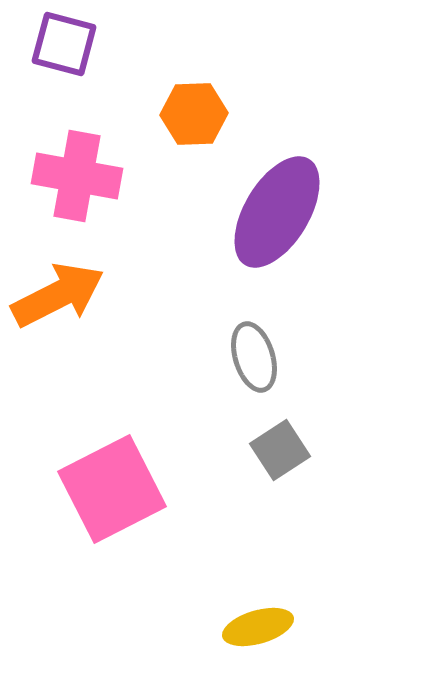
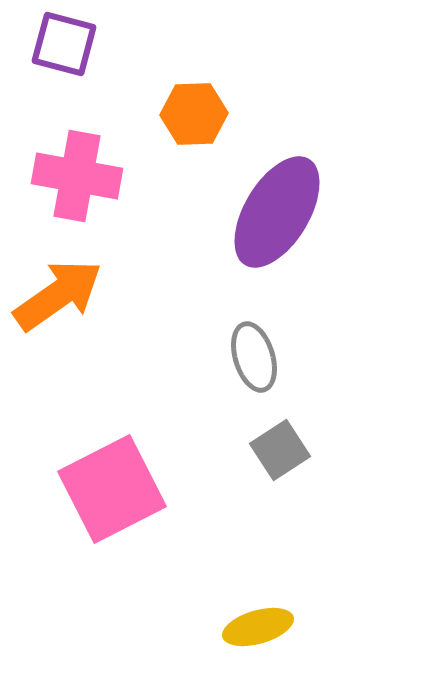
orange arrow: rotated 8 degrees counterclockwise
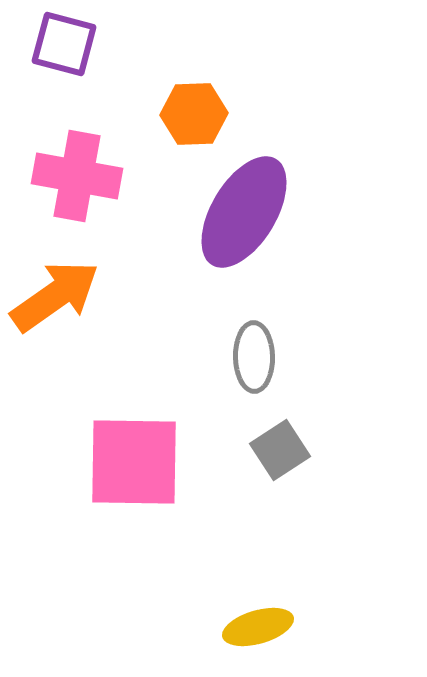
purple ellipse: moved 33 px left
orange arrow: moved 3 px left, 1 px down
gray ellipse: rotated 16 degrees clockwise
pink square: moved 22 px right, 27 px up; rotated 28 degrees clockwise
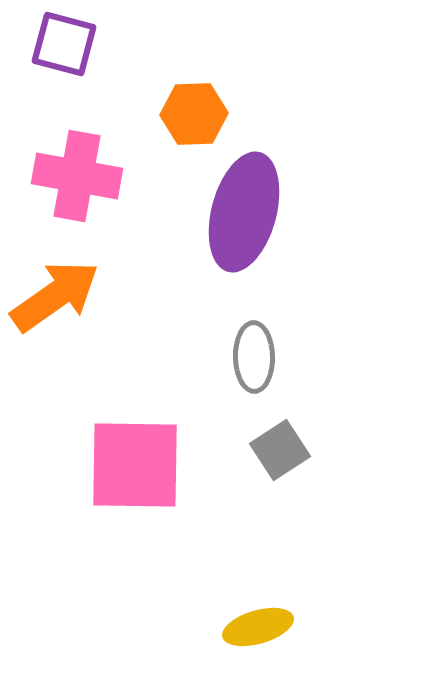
purple ellipse: rotated 16 degrees counterclockwise
pink square: moved 1 px right, 3 px down
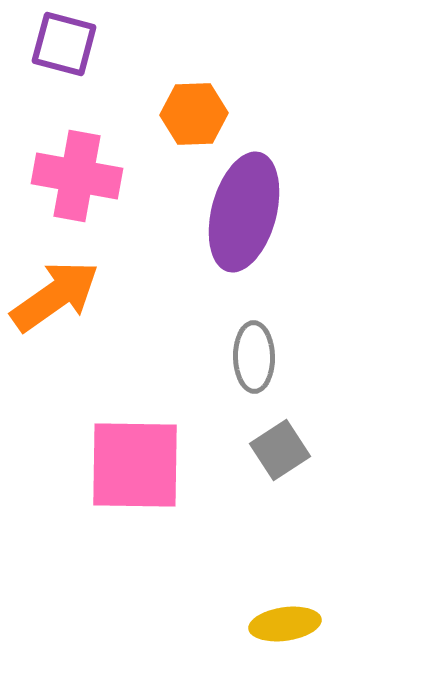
yellow ellipse: moved 27 px right, 3 px up; rotated 8 degrees clockwise
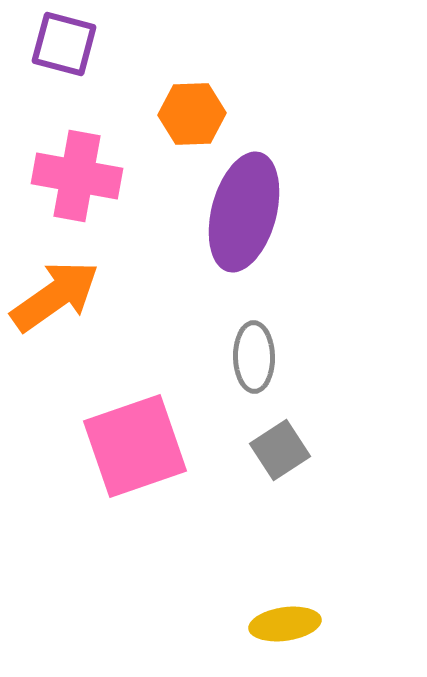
orange hexagon: moved 2 px left
pink square: moved 19 px up; rotated 20 degrees counterclockwise
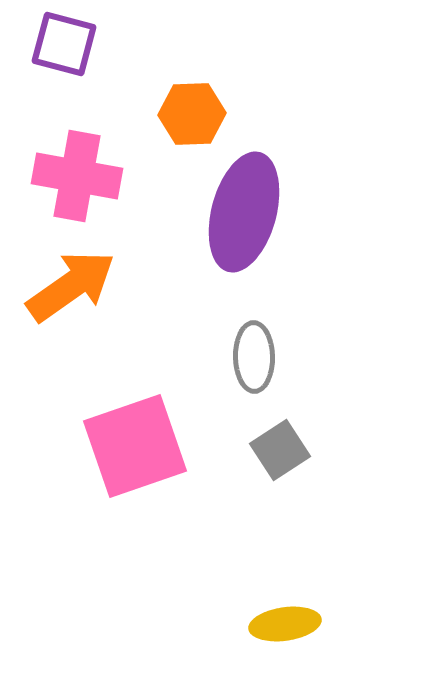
orange arrow: moved 16 px right, 10 px up
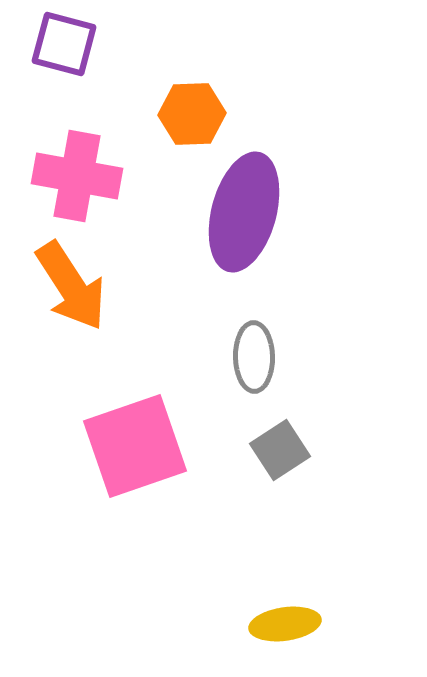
orange arrow: rotated 92 degrees clockwise
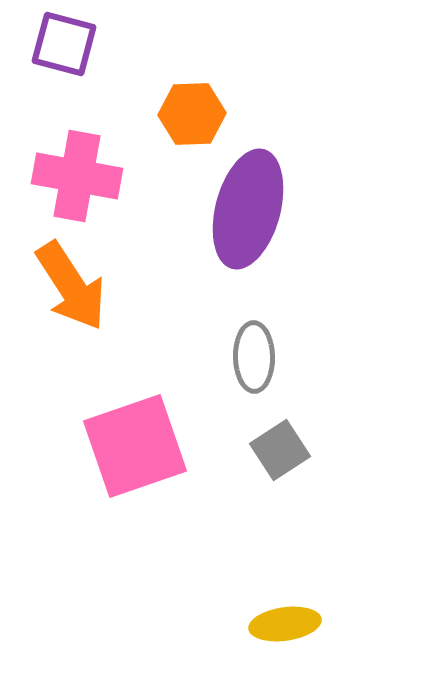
purple ellipse: moved 4 px right, 3 px up
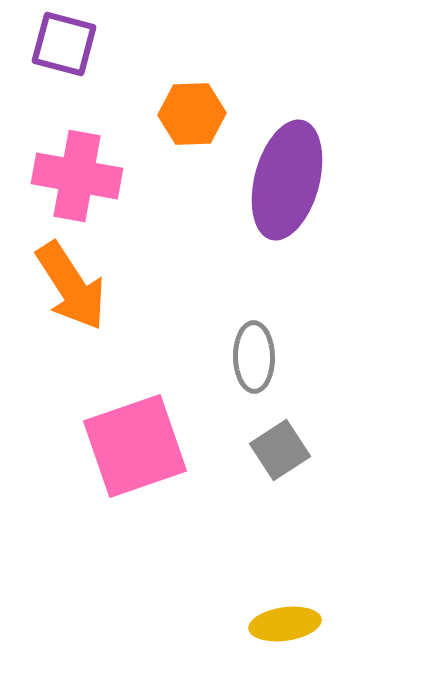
purple ellipse: moved 39 px right, 29 px up
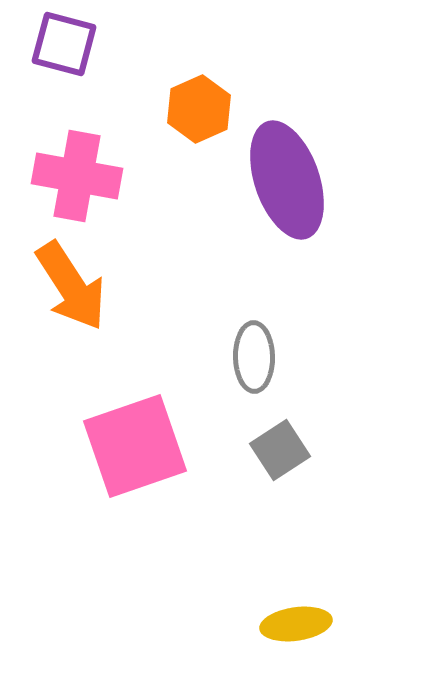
orange hexagon: moved 7 px right, 5 px up; rotated 22 degrees counterclockwise
purple ellipse: rotated 34 degrees counterclockwise
yellow ellipse: moved 11 px right
